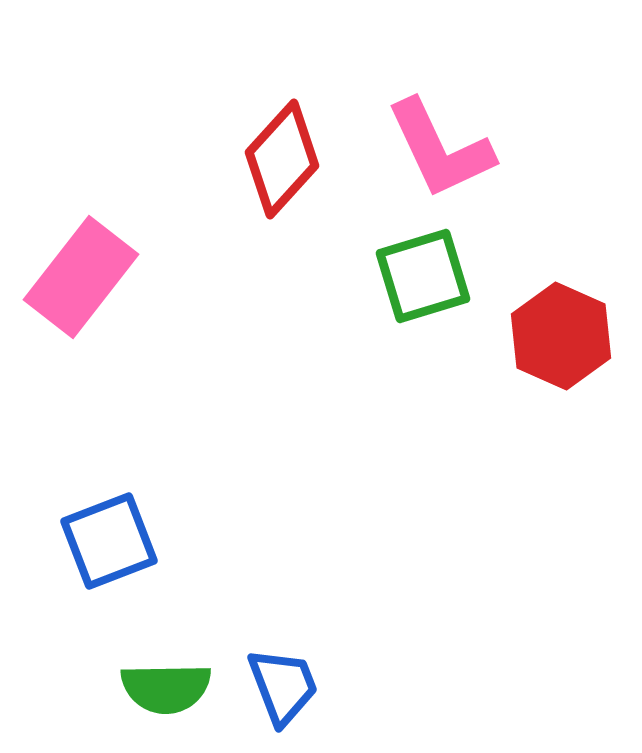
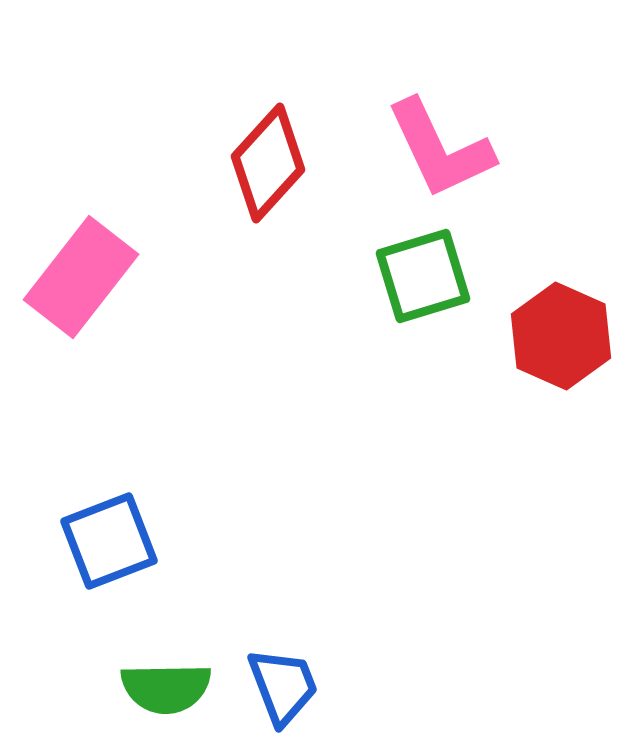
red diamond: moved 14 px left, 4 px down
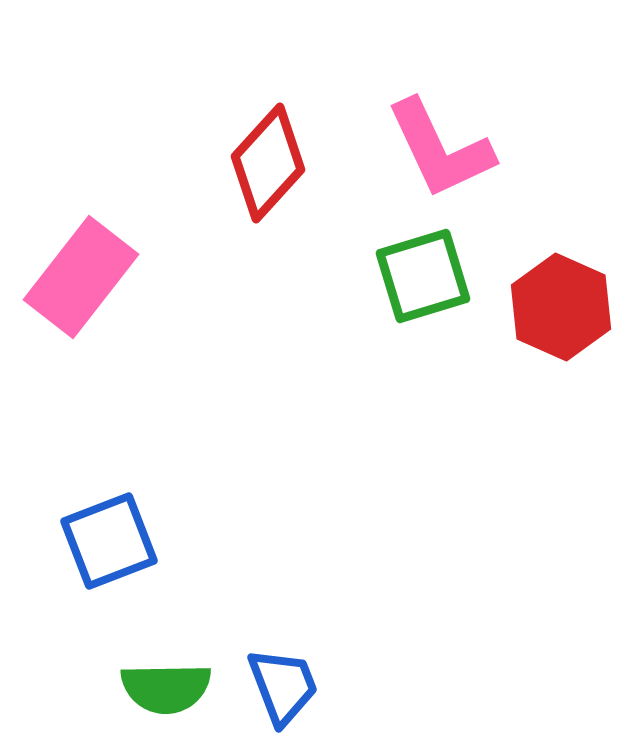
red hexagon: moved 29 px up
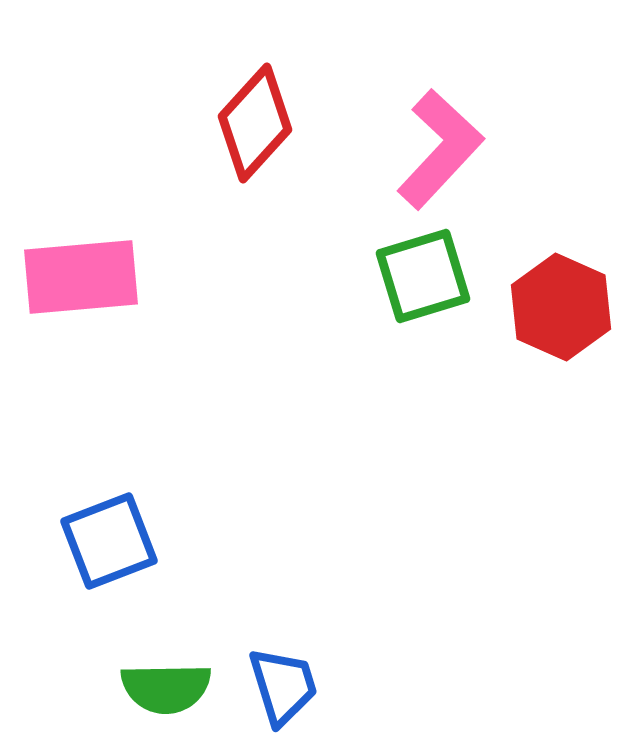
pink L-shape: rotated 112 degrees counterclockwise
red diamond: moved 13 px left, 40 px up
pink rectangle: rotated 47 degrees clockwise
blue trapezoid: rotated 4 degrees clockwise
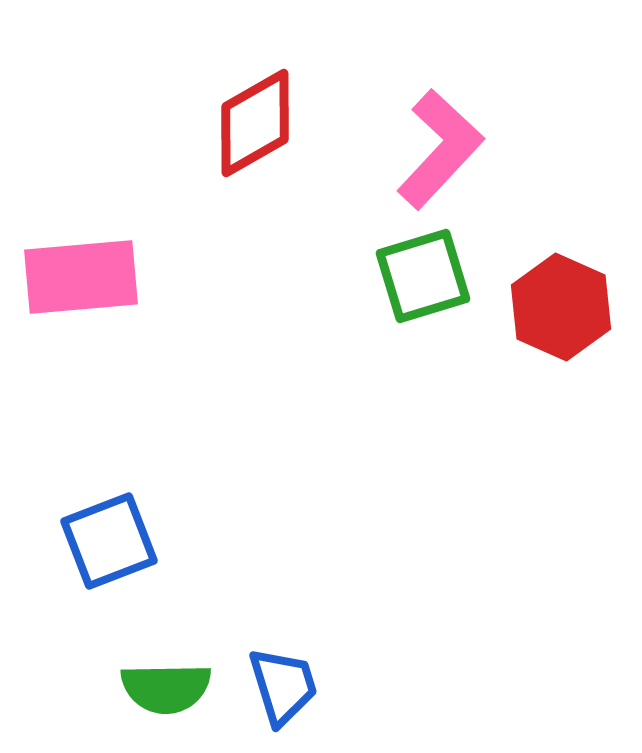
red diamond: rotated 18 degrees clockwise
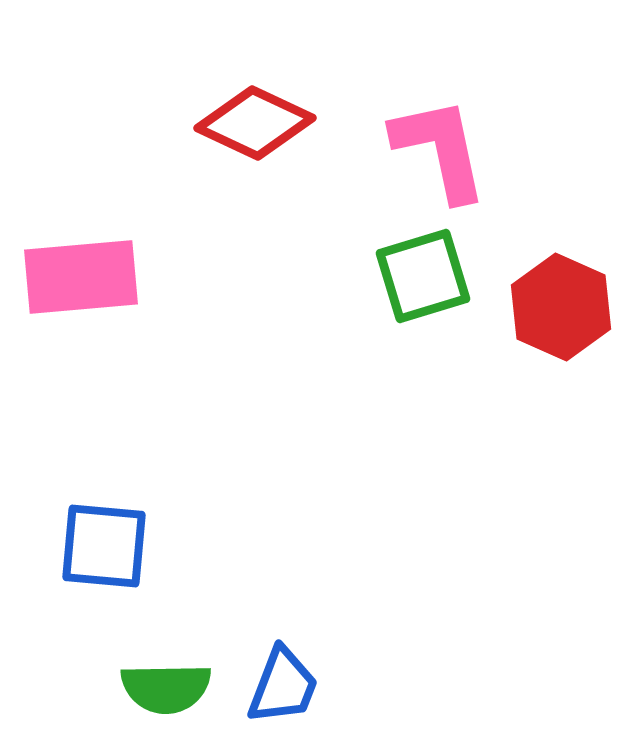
red diamond: rotated 55 degrees clockwise
pink L-shape: rotated 55 degrees counterclockwise
blue square: moved 5 px left, 5 px down; rotated 26 degrees clockwise
blue trapezoid: rotated 38 degrees clockwise
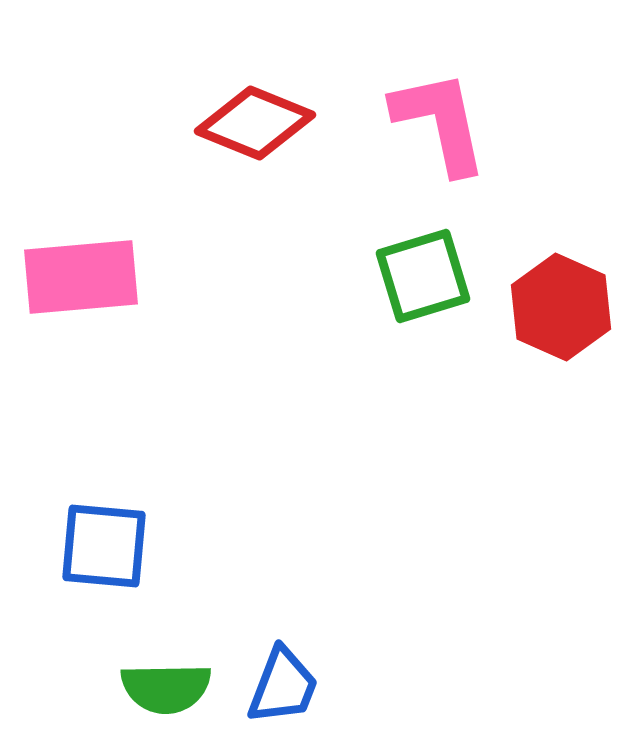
red diamond: rotated 3 degrees counterclockwise
pink L-shape: moved 27 px up
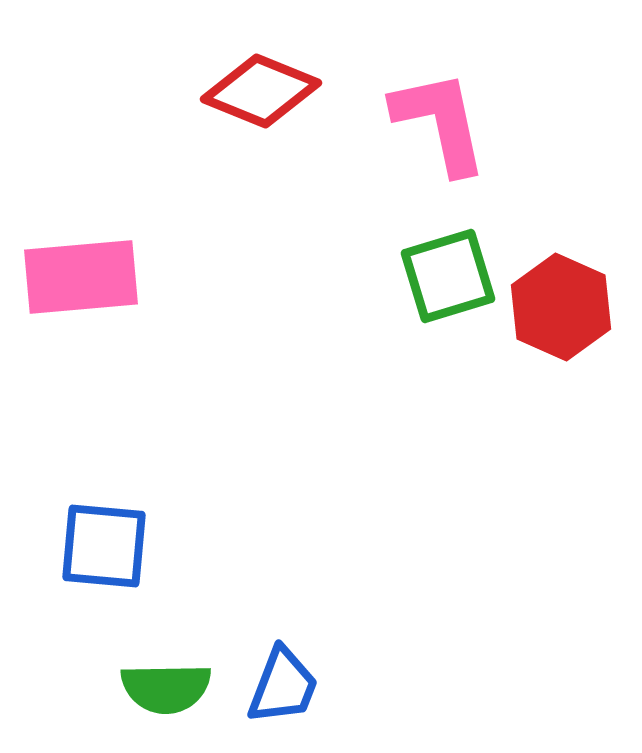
red diamond: moved 6 px right, 32 px up
green square: moved 25 px right
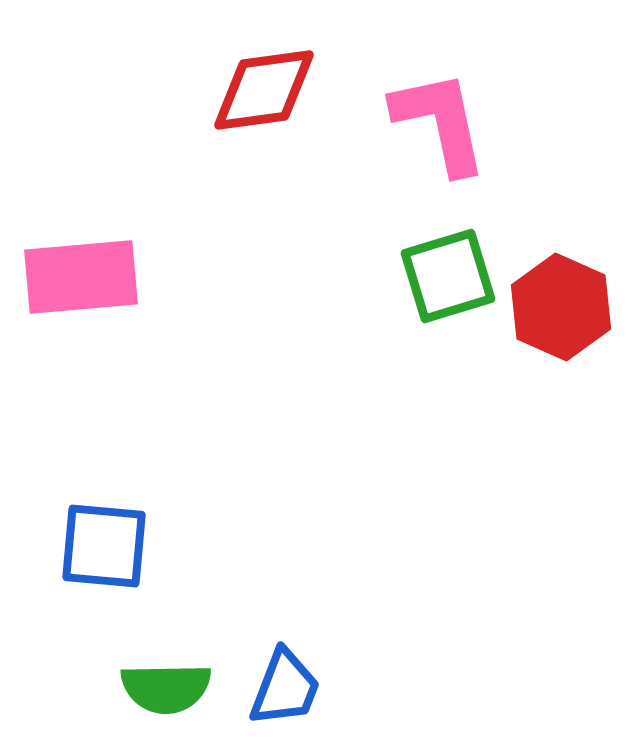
red diamond: moved 3 px right, 1 px up; rotated 30 degrees counterclockwise
blue trapezoid: moved 2 px right, 2 px down
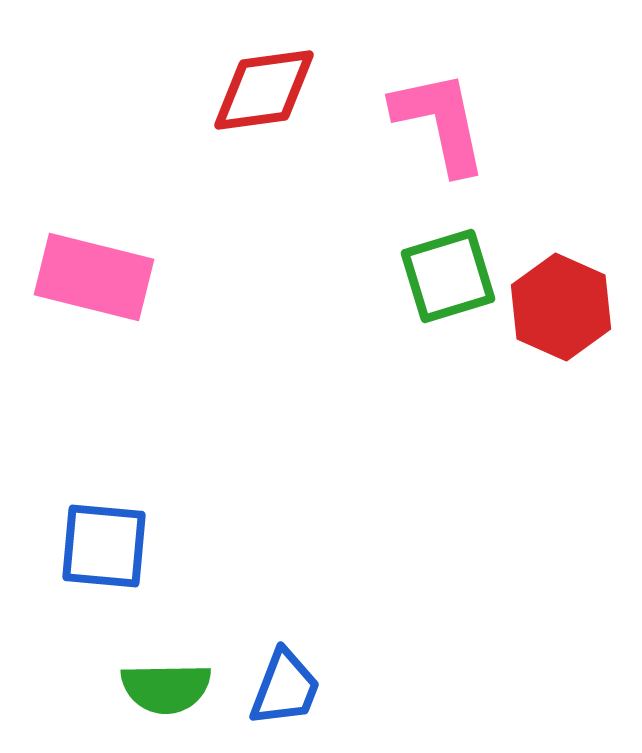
pink rectangle: moved 13 px right; rotated 19 degrees clockwise
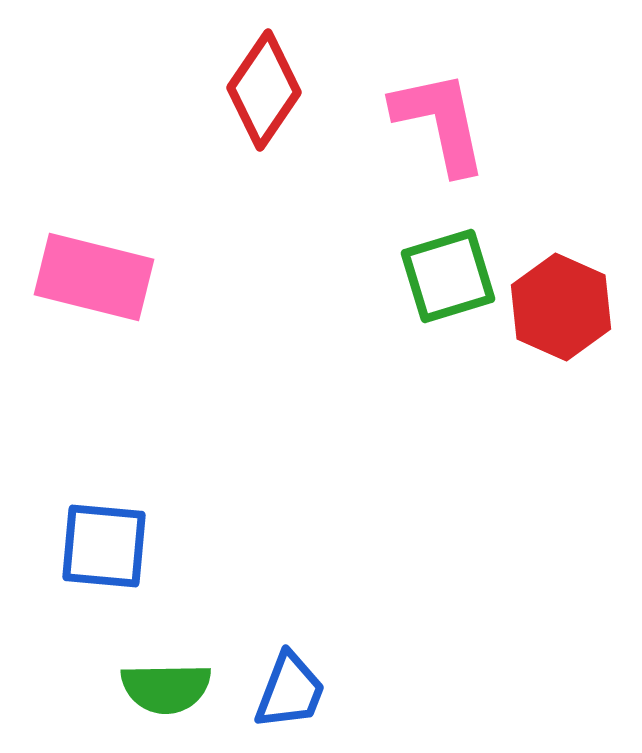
red diamond: rotated 48 degrees counterclockwise
blue trapezoid: moved 5 px right, 3 px down
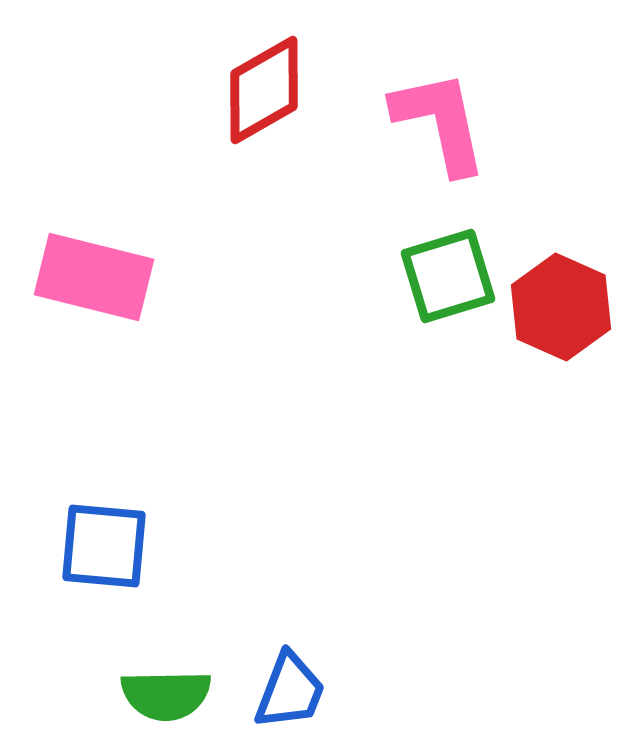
red diamond: rotated 26 degrees clockwise
green semicircle: moved 7 px down
